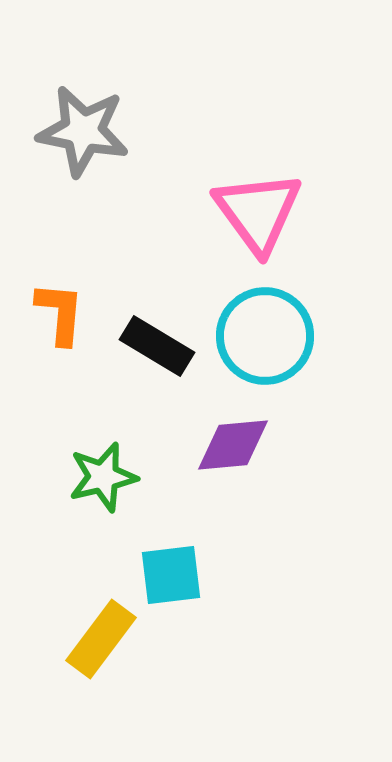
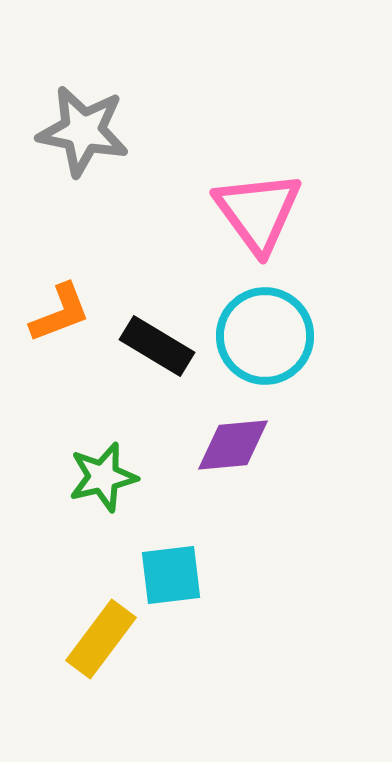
orange L-shape: rotated 64 degrees clockwise
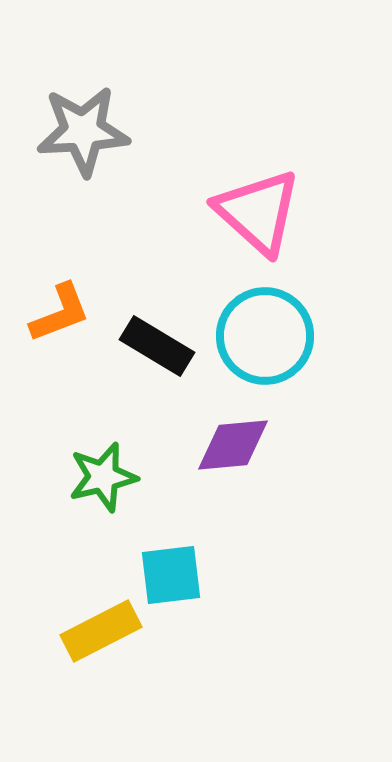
gray star: rotated 14 degrees counterclockwise
pink triangle: rotated 12 degrees counterclockwise
yellow rectangle: moved 8 px up; rotated 26 degrees clockwise
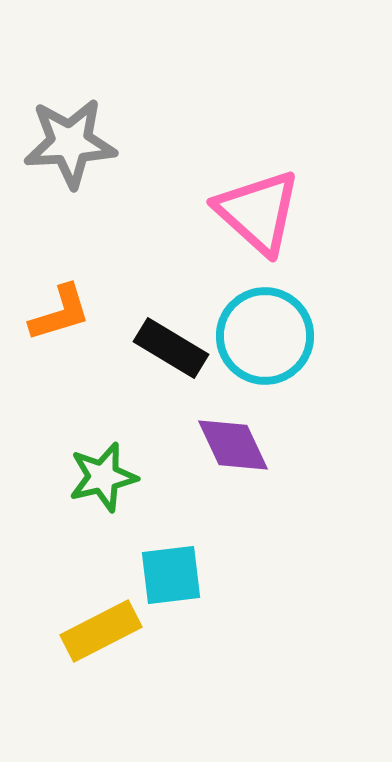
gray star: moved 13 px left, 12 px down
orange L-shape: rotated 4 degrees clockwise
black rectangle: moved 14 px right, 2 px down
purple diamond: rotated 70 degrees clockwise
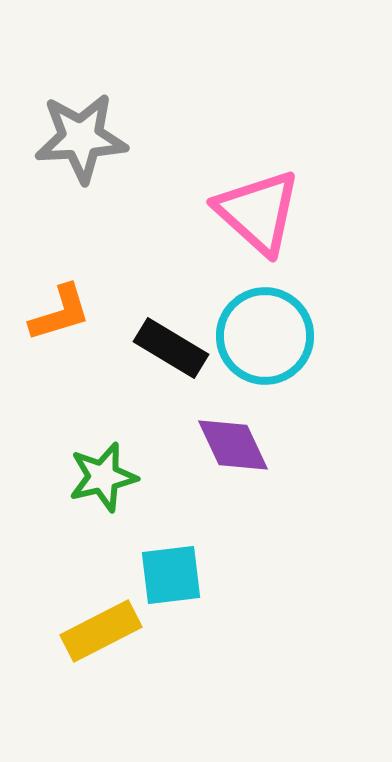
gray star: moved 11 px right, 5 px up
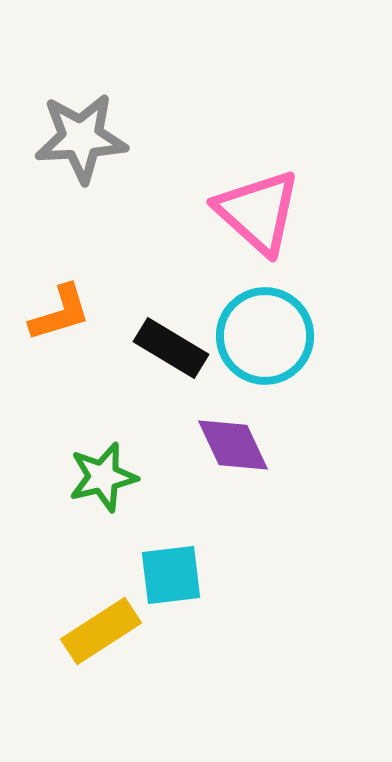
yellow rectangle: rotated 6 degrees counterclockwise
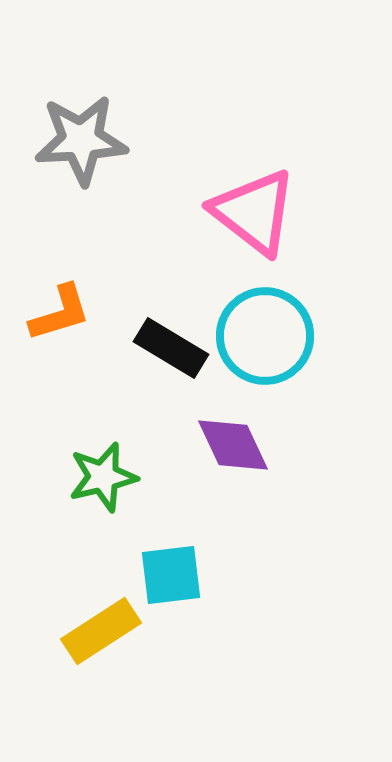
gray star: moved 2 px down
pink triangle: moved 4 px left; rotated 4 degrees counterclockwise
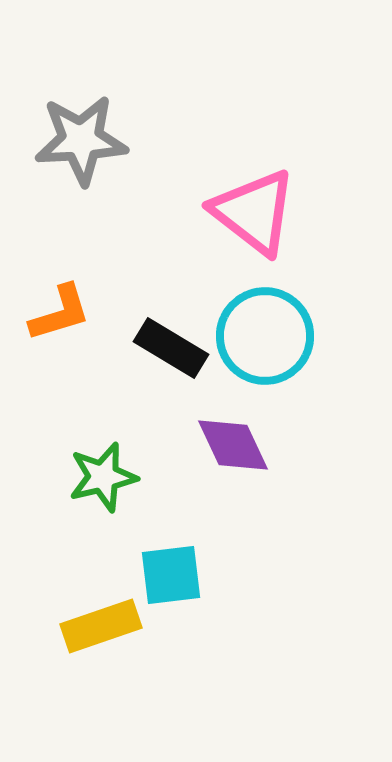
yellow rectangle: moved 5 px up; rotated 14 degrees clockwise
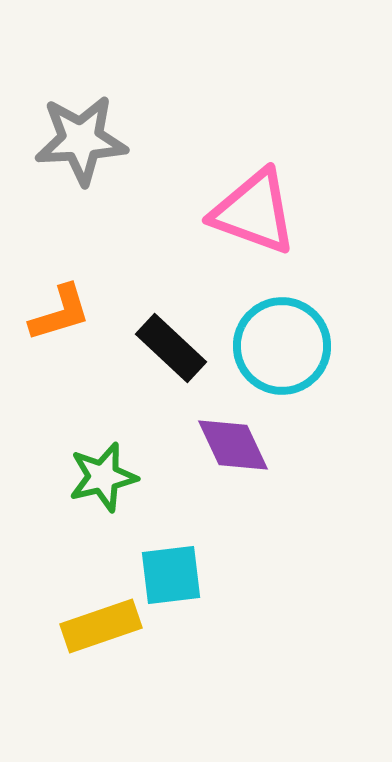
pink triangle: rotated 18 degrees counterclockwise
cyan circle: moved 17 px right, 10 px down
black rectangle: rotated 12 degrees clockwise
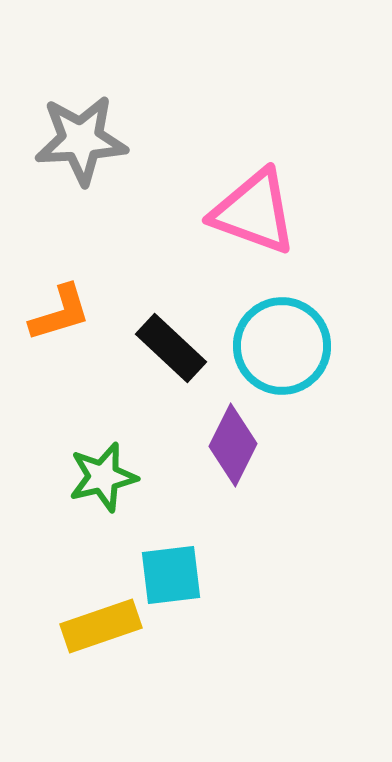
purple diamond: rotated 52 degrees clockwise
